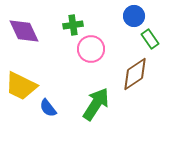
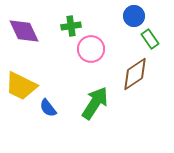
green cross: moved 2 px left, 1 px down
green arrow: moved 1 px left, 1 px up
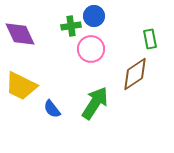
blue circle: moved 40 px left
purple diamond: moved 4 px left, 3 px down
green rectangle: rotated 24 degrees clockwise
blue semicircle: moved 4 px right, 1 px down
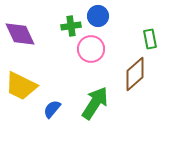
blue circle: moved 4 px right
brown diamond: rotated 8 degrees counterclockwise
blue semicircle: rotated 78 degrees clockwise
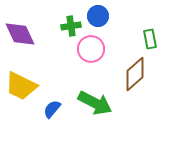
green arrow: rotated 84 degrees clockwise
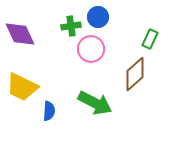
blue circle: moved 1 px down
green rectangle: rotated 36 degrees clockwise
yellow trapezoid: moved 1 px right, 1 px down
blue semicircle: moved 3 px left, 2 px down; rotated 144 degrees clockwise
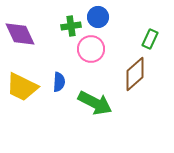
blue semicircle: moved 10 px right, 29 px up
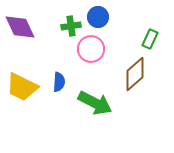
purple diamond: moved 7 px up
